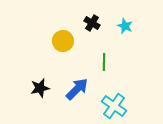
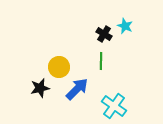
black cross: moved 12 px right, 11 px down
yellow circle: moved 4 px left, 26 px down
green line: moved 3 px left, 1 px up
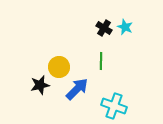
cyan star: moved 1 px down
black cross: moved 6 px up
black star: moved 3 px up
cyan cross: rotated 15 degrees counterclockwise
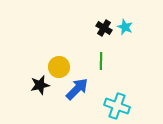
cyan cross: moved 3 px right
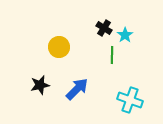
cyan star: moved 8 px down; rotated 14 degrees clockwise
green line: moved 11 px right, 6 px up
yellow circle: moved 20 px up
cyan cross: moved 13 px right, 6 px up
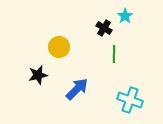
cyan star: moved 19 px up
green line: moved 2 px right, 1 px up
black star: moved 2 px left, 10 px up
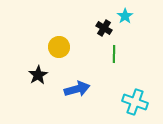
black star: rotated 18 degrees counterclockwise
blue arrow: rotated 30 degrees clockwise
cyan cross: moved 5 px right, 2 px down
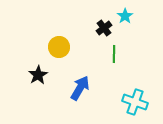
black cross: rotated 21 degrees clockwise
blue arrow: moved 3 px right, 1 px up; rotated 45 degrees counterclockwise
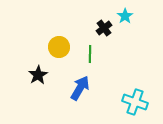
green line: moved 24 px left
